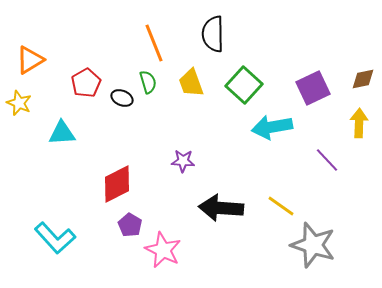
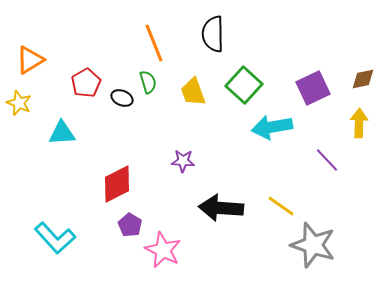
yellow trapezoid: moved 2 px right, 9 px down
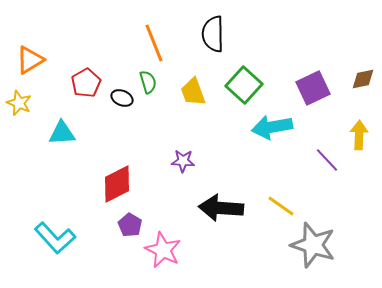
yellow arrow: moved 12 px down
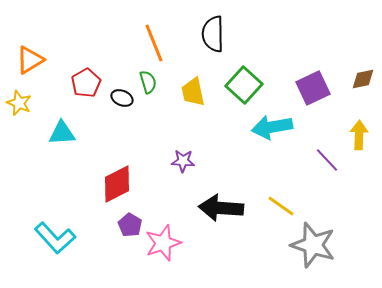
yellow trapezoid: rotated 8 degrees clockwise
pink star: moved 7 px up; rotated 27 degrees clockwise
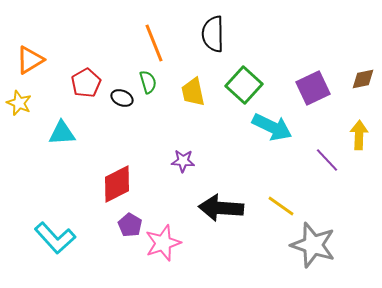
cyan arrow: rotated 144 degrees counterclockwise
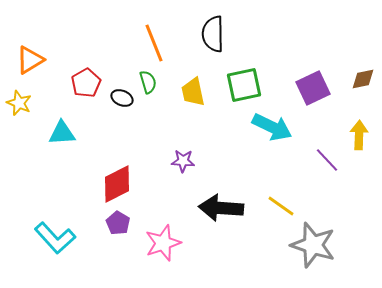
green square: rotated 36 degrees clockwise
purple pentagon: moved 12 px left, 2 px up
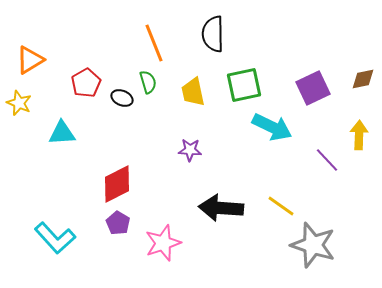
purple star: moved 7 px right, 11 px up
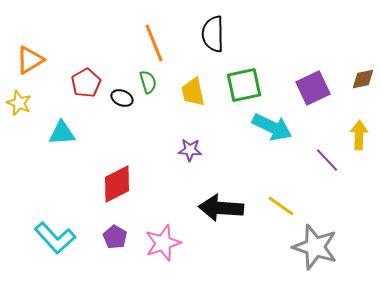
purple pentagon: moved 3 px left, 14 px down
gray star: moved 2 px right, 2 px down
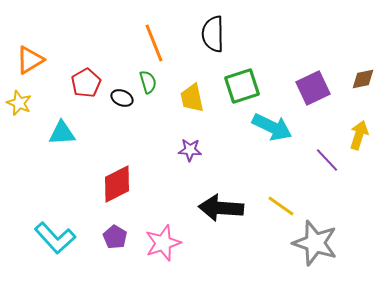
green square: moved 2 px left, 1 px down; rotated 6 degrees counterclockwise
yellow trapezoid: moved 1 px left, 6 px down
yellow arrow: rotated 16 degrees clockwise
gray star: moved 4 px up
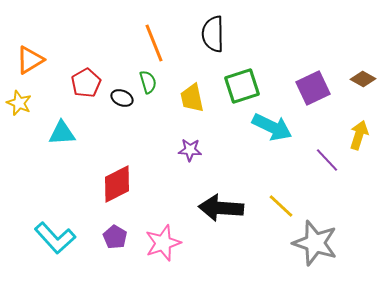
brown diamond: rotated 40 degrees clockwise
yellow line: rotated 8 degrees clockwise
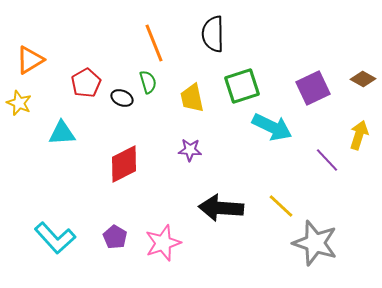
red diamond: moved 7 px right, 20 px up
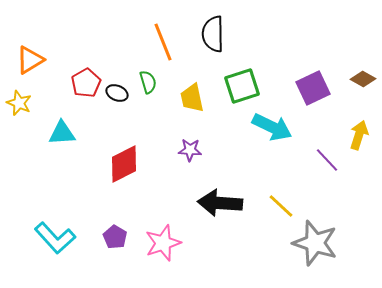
orange line: moved 9 px right, 1 px up
black ellipse: moved 5 px left, 5 px up
black arrow: moved 1 px left, 5 px up
